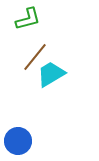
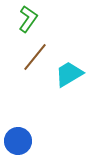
green L-shape: rotated 40 degrees counterclockwise
cyan trapezoid: moved 18 px right
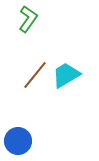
brown line: moved 18 px down
cyan trapezoid: moved 3 px left, 1 px down
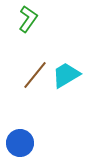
blue circle: moved 2 px right, 2 px down
